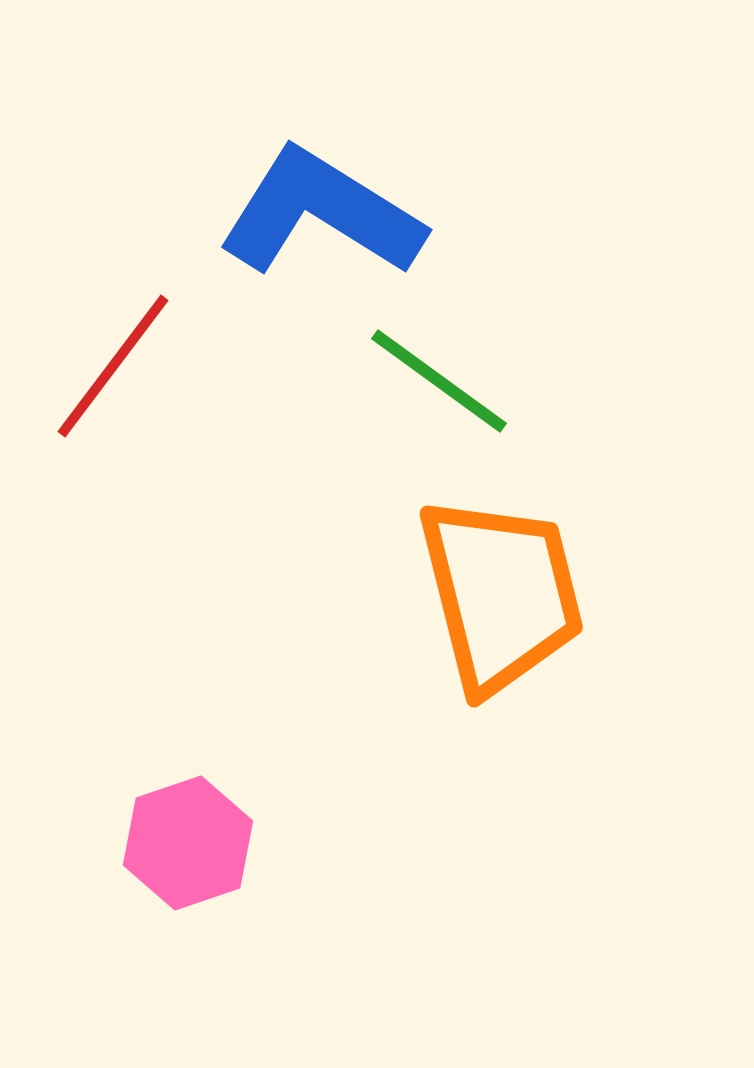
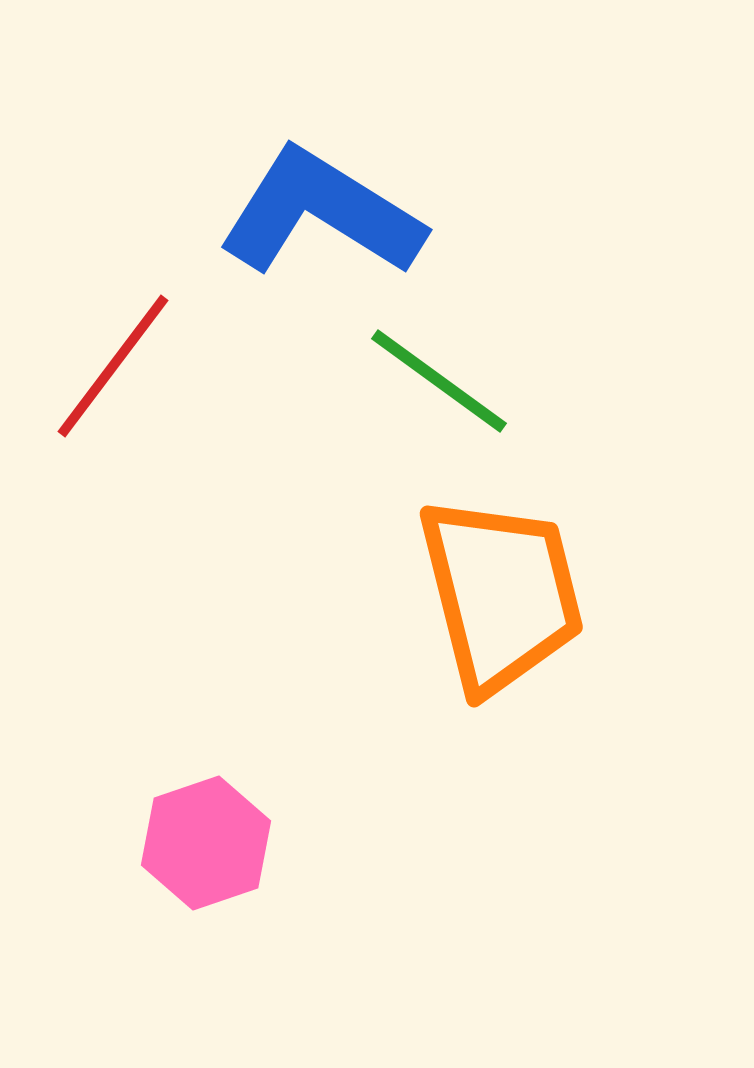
pink hexagon: moved 18 px right
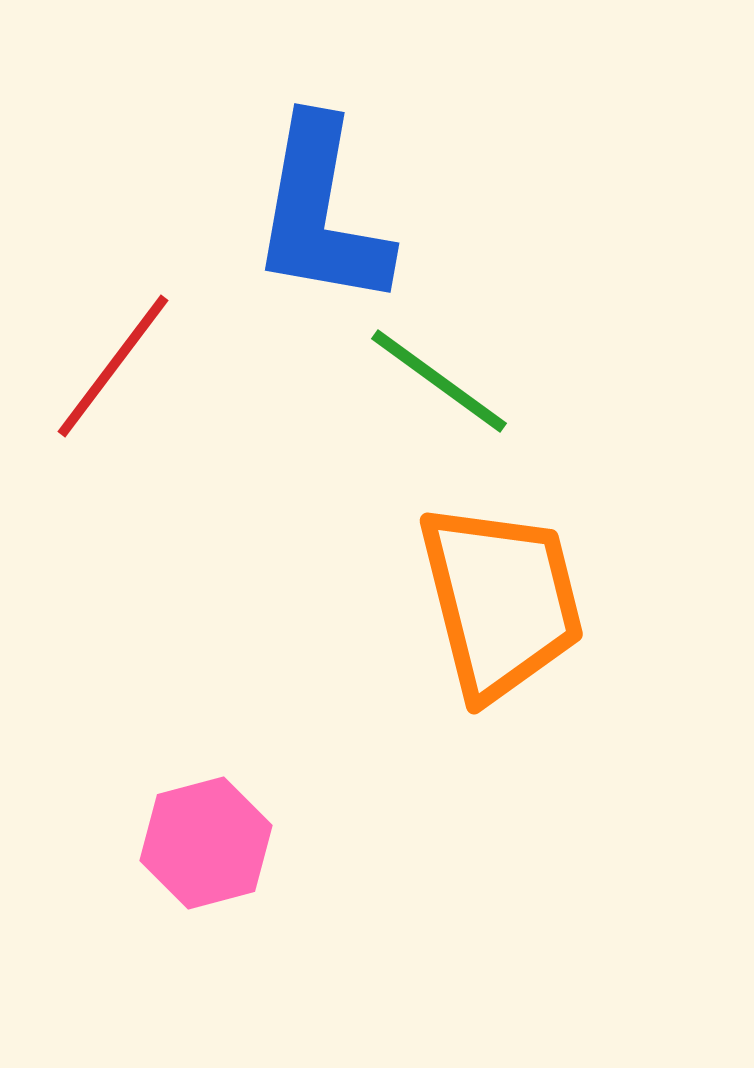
blue L-shape: rotated 112 degrees counterclockwise
orange trapezoid: moved 7 px down
pink hexagon: rotated 4 degrees clockwise
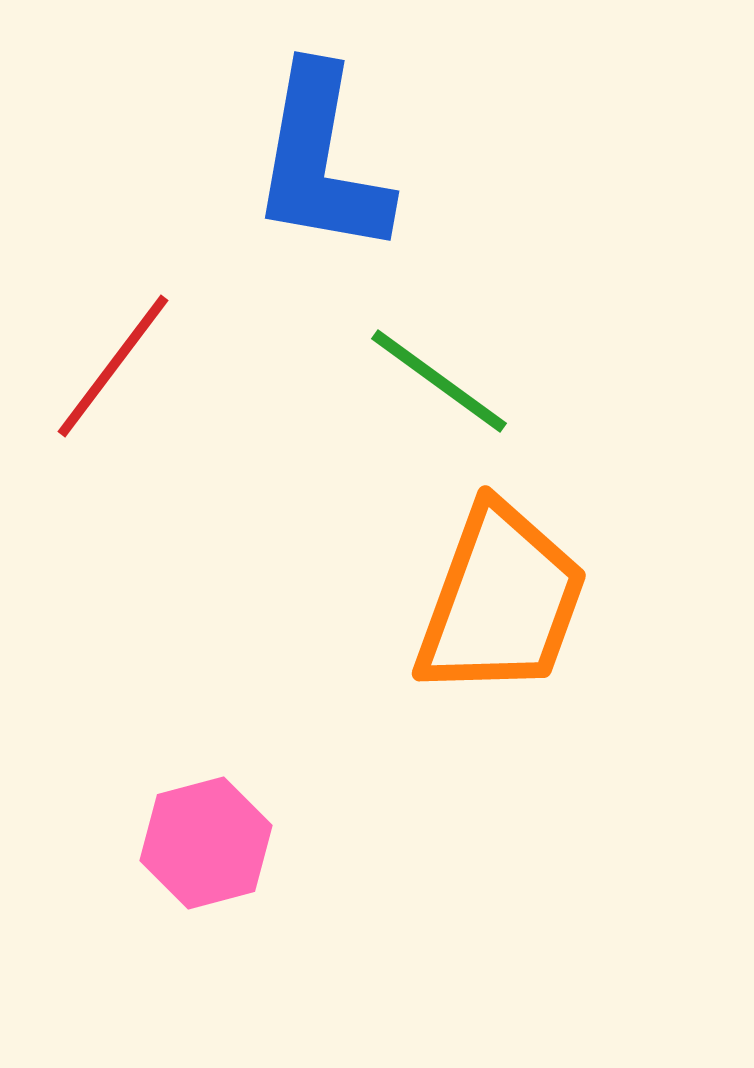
blue L-shape: moved 52 px up
orange trapezoid: rotated 34 degrees clockwise
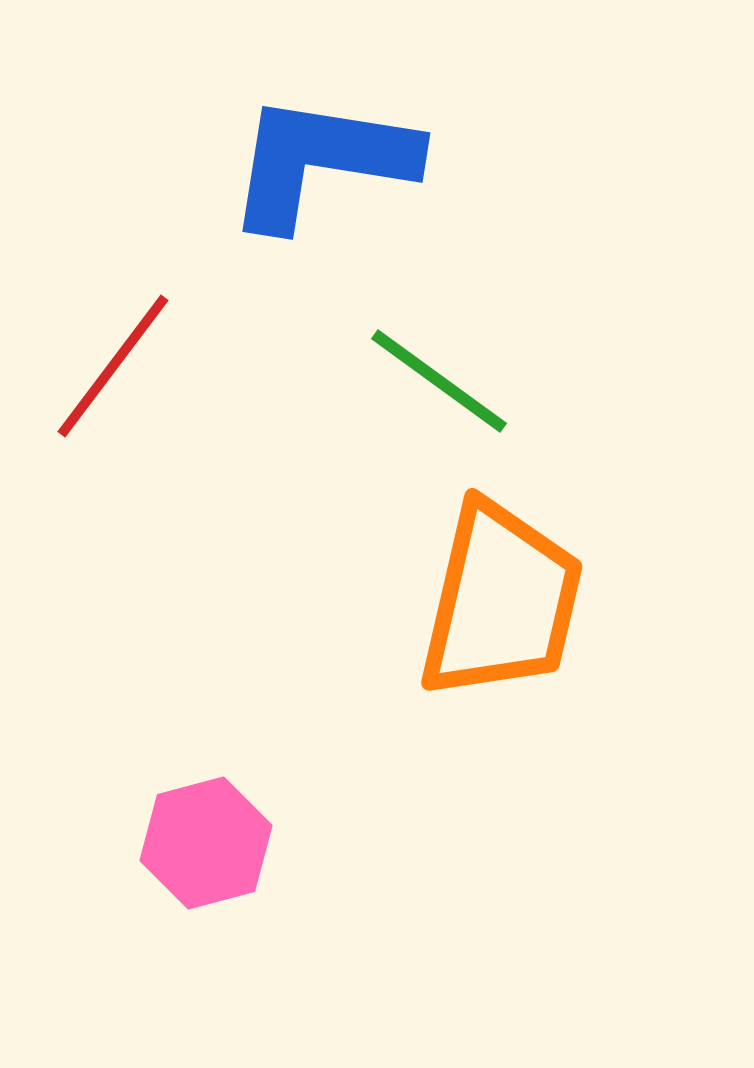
blue L-shape: rotated 89 degrees clockwise
orange trapezoid: rotated 7 degrees counterclockwise
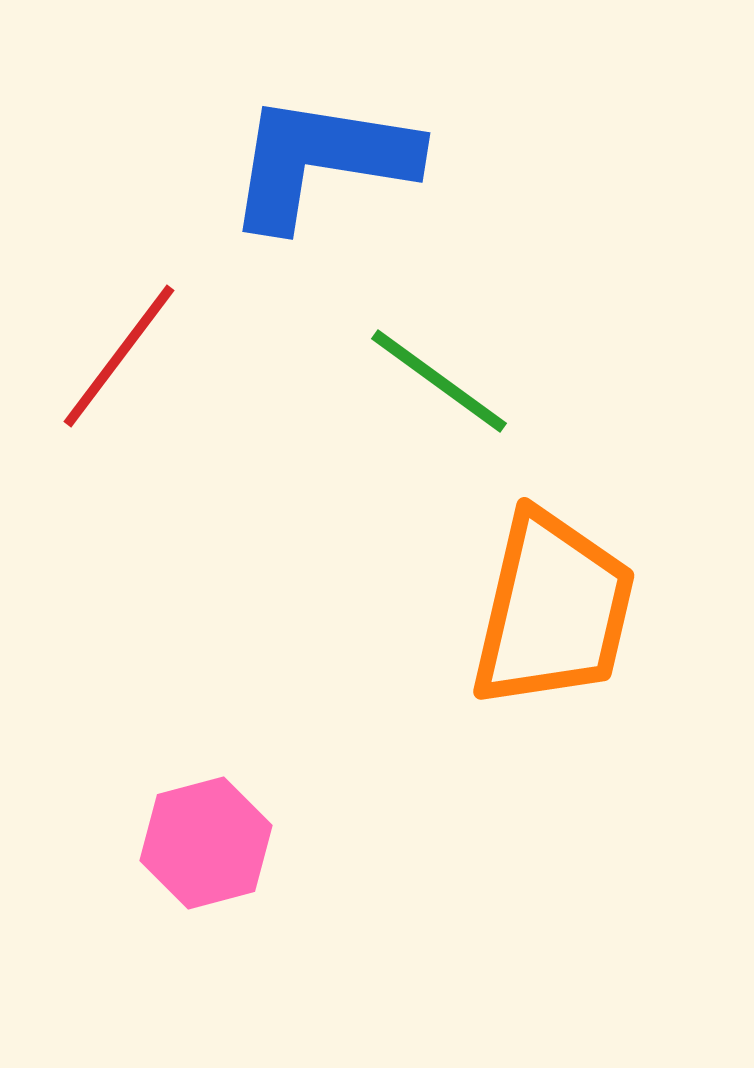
red line: moved 6 px right, 10 px up
orange trapezoid: moved 52 px right, 9 px down
